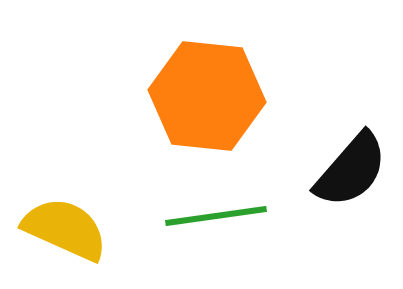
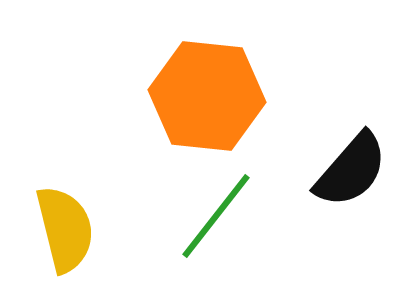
green line: rotated 44 degrees counterclockwise
yellow semicircle: rotated 52 degrees clockwise
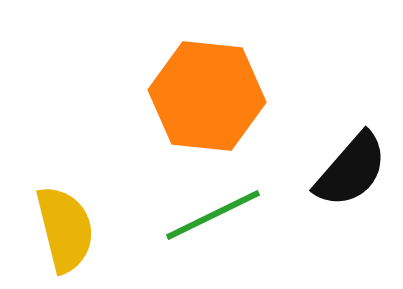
green line: moved 3 px left, 1 px up; rotated 26 degrees clockwise
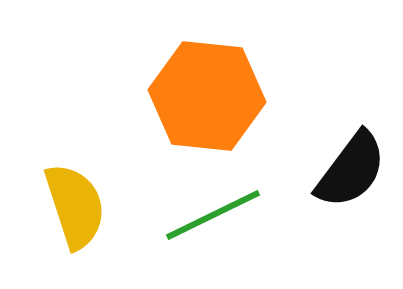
black semicircle: rotated 4 degrees counterclockwise
yellow semicircle: moved 10 px right, 23 px up; rotated 4 degrees counterclockwise
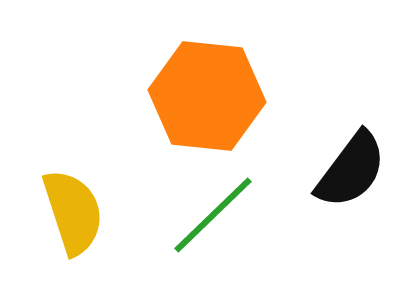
yellow semicircle: moved 2 px left, 6 px down
green line: rotated 18 degrees counterclockwise
